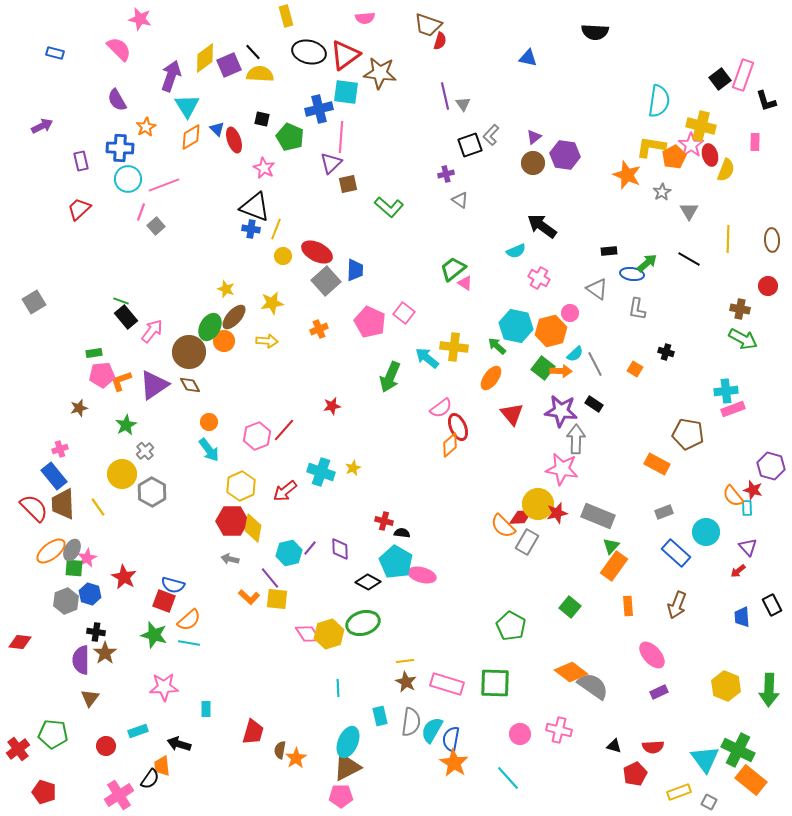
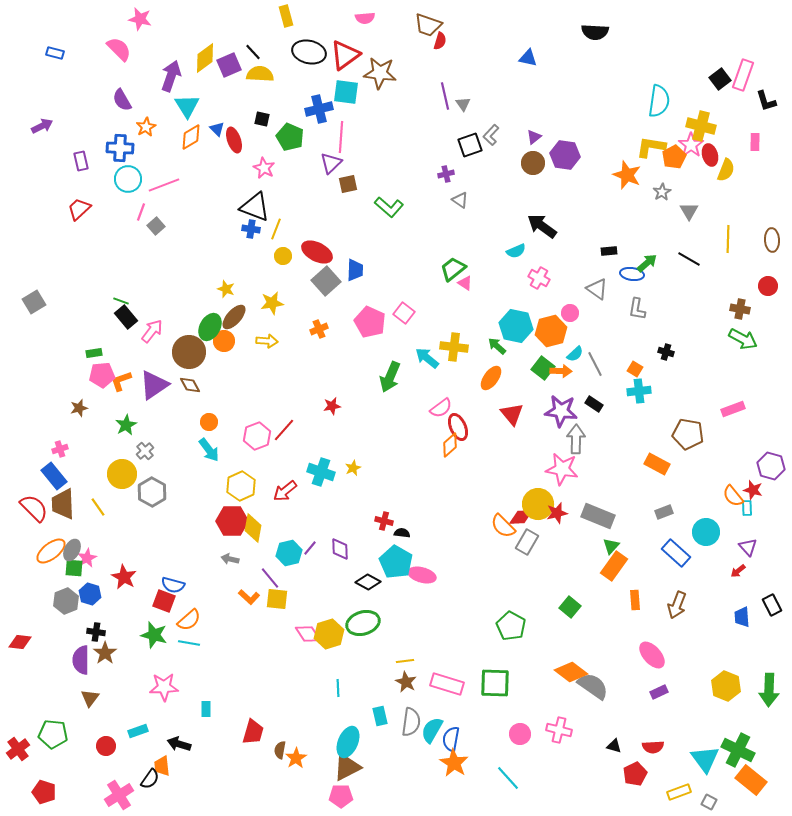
purple semicircle at (117, 100): moved 5 px right
cyan cross at (726, 391): moved 87 px left
orange rectangle at (628, 606): moved 7 px right, 6 px up
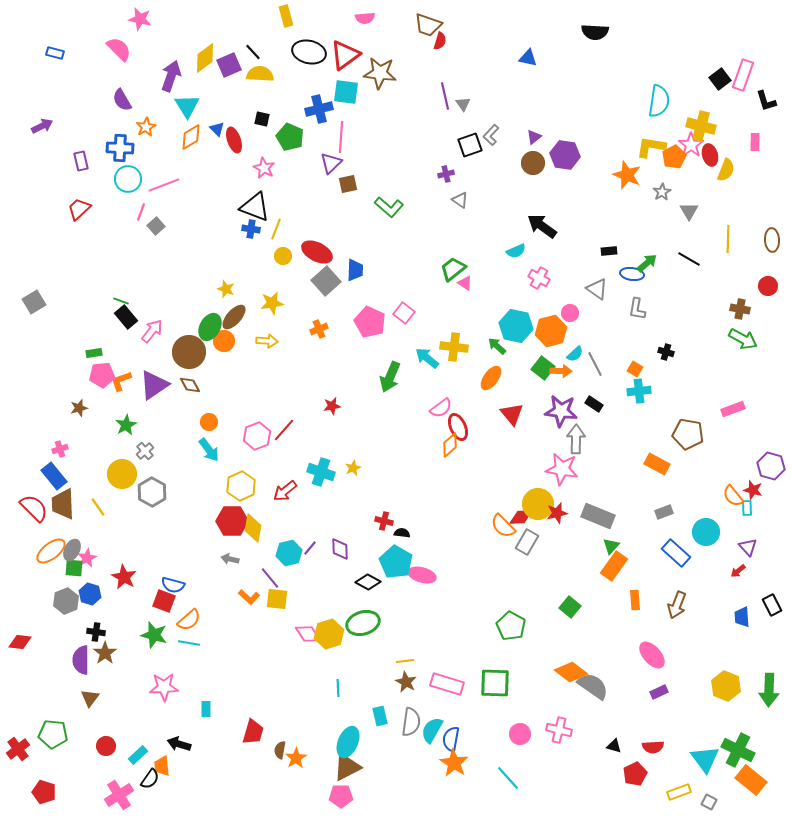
cyan rectangle at (138, 731): moved 24 px down; rotated 24 degrees counterclockwise
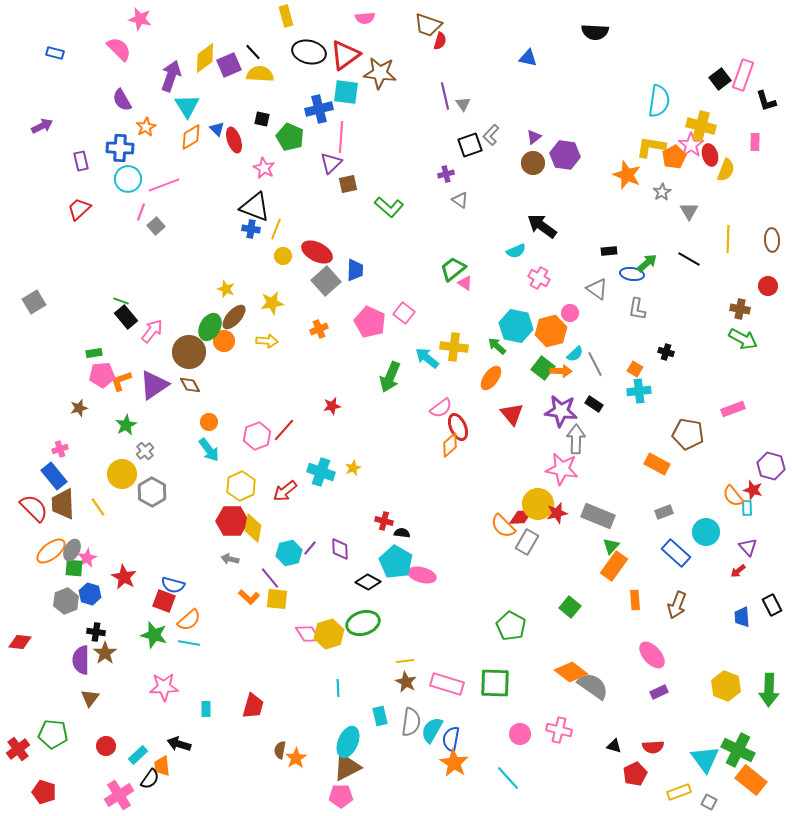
red trapezoid at (253, 732): moved 26 px up
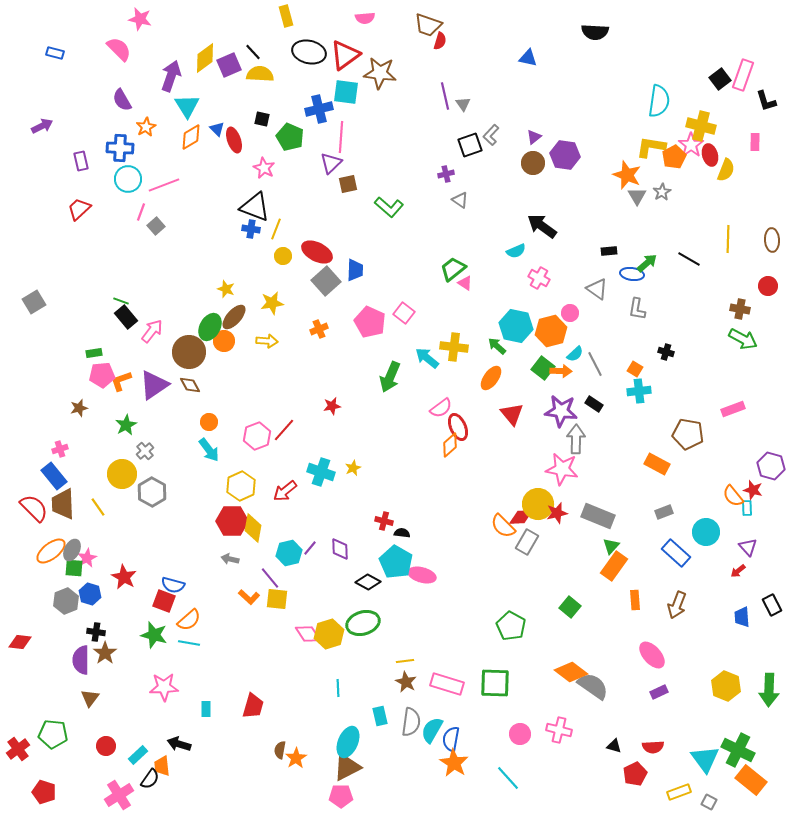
gray triangle at (689, 211): moved 52 px left, 15 px up
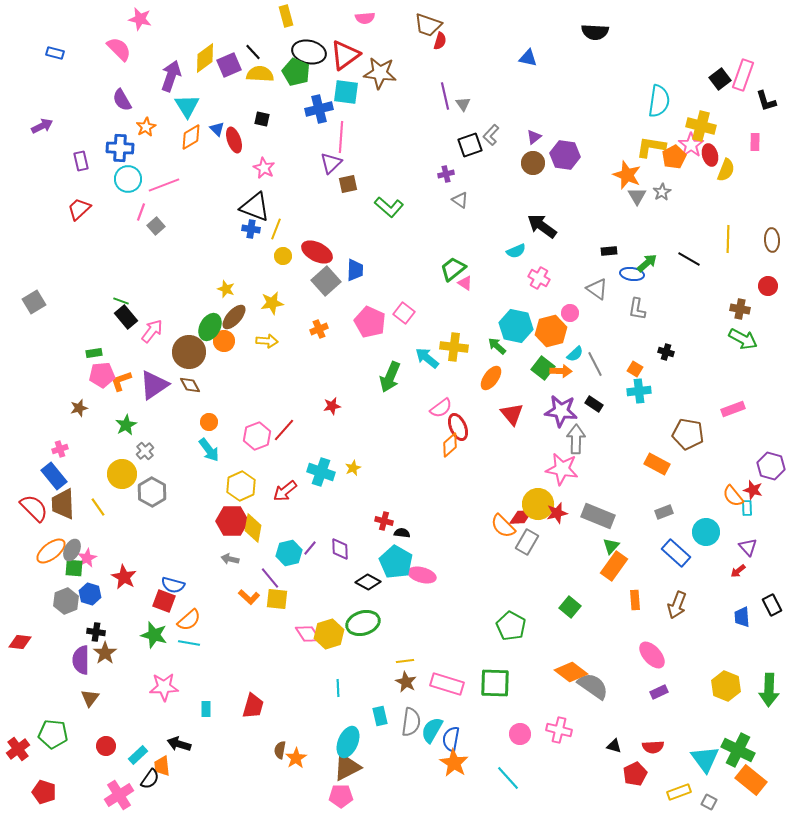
green pentagon at (290, 137): moved 6 px right, 65 px up
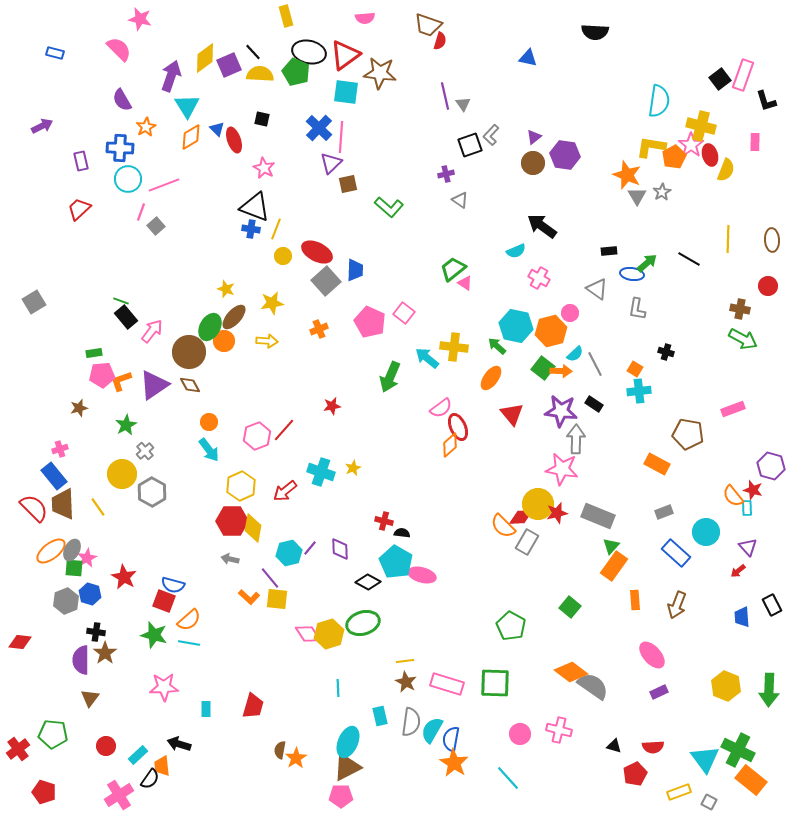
blue cross at (319, 109): moved 19 px down; rotated 32 degrees counterclockwise
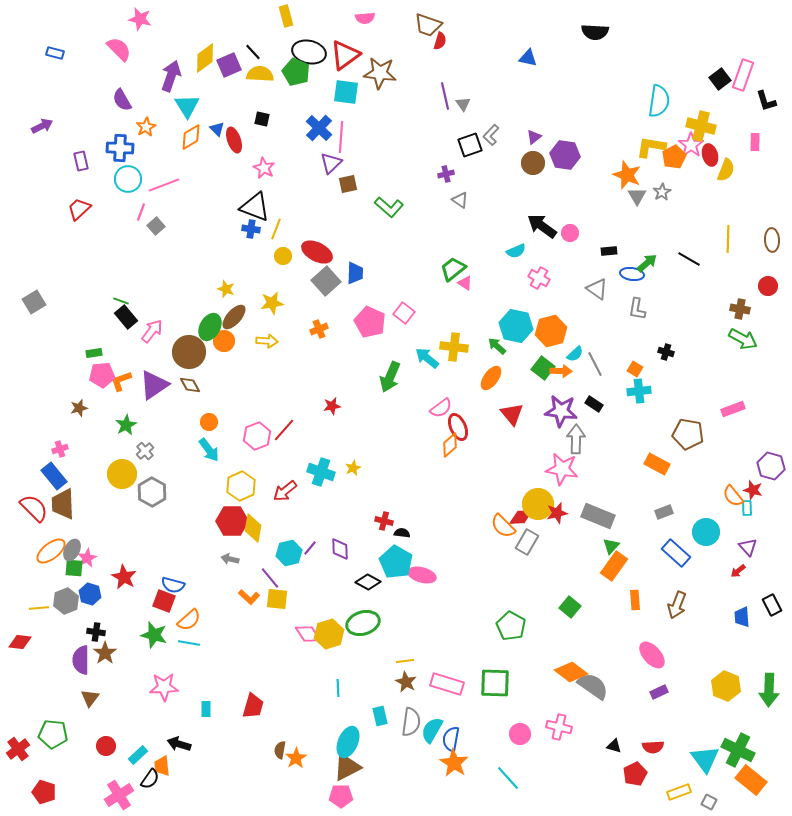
blue trapezoid at (355, 270): moved 3 px down
pink circle at (570, 313): moved 80 px up
yellow line at (98, 507): moved 59 px left, 101 px down; rotated 60 degrees counterclockwise
pink cross at (559, 730): moved 3 px up
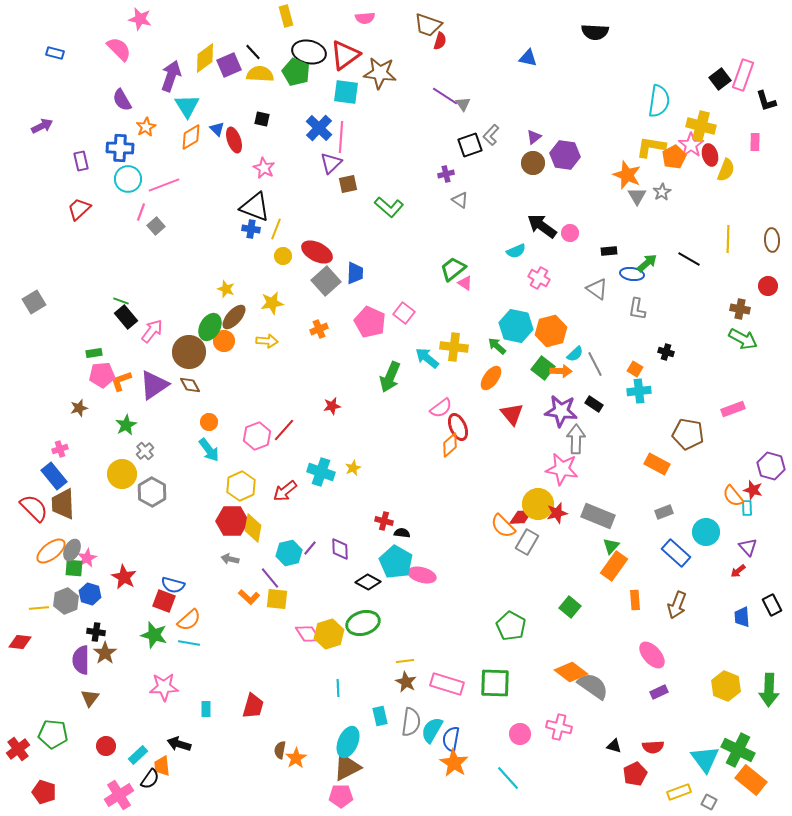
purple line at (445, 96): rotated 44 degrees counterclockwise
